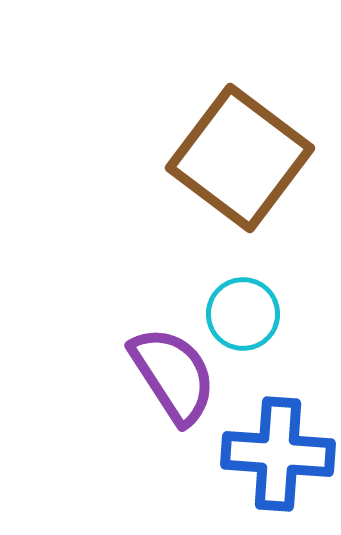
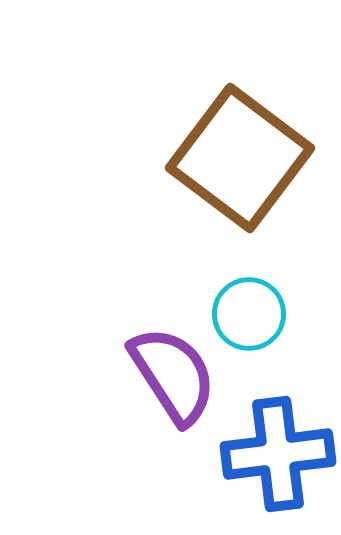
cyan circle: moved 6 px right
blue cross: rotated 11 degrees counterclockwise
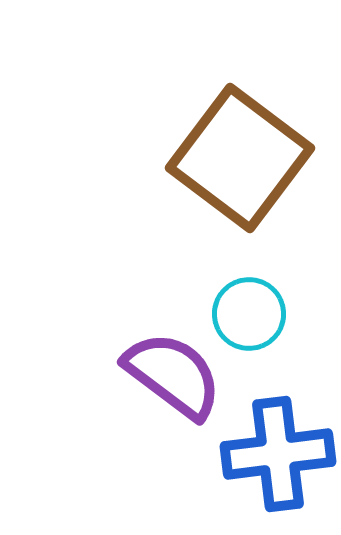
purple semicircle: rotated 20 degrees counterclockwise
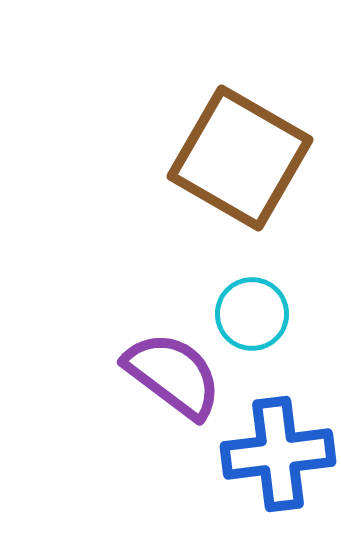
brown square: rotated 7 degrees counterclockwise
cyan circle: moved 3 px right
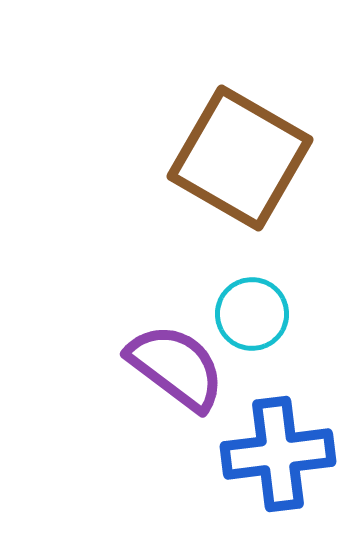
purple semicircle: moved 3 px right, 8 px up
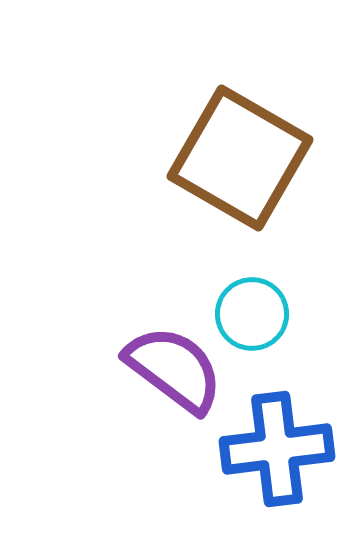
purple semicircle: moved 2 px left, 2 px down
blue cross: moved 1 px left, 5 px up
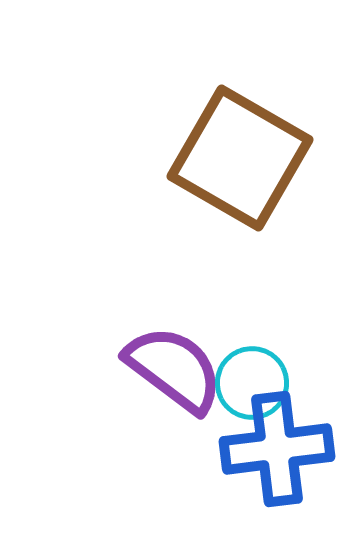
cyan circle: moved 69 px down
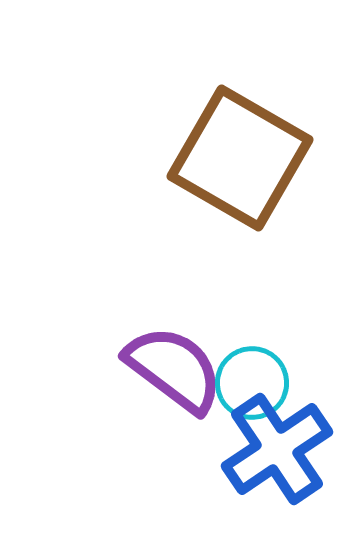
blue cross: rotated 27 degrees counterclockwise
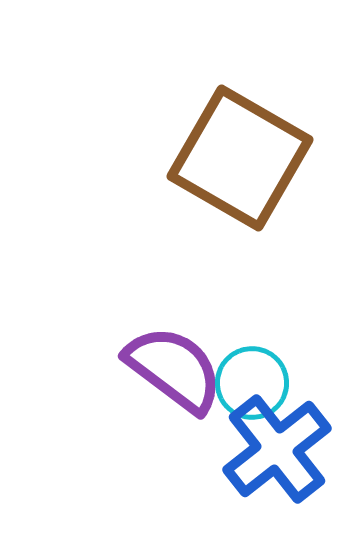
blue cross: rotated 4 degrees counterclockwise
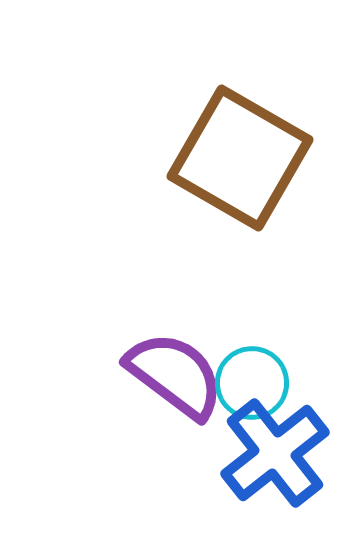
purple semicircle: moved 1 px right, 6 px down
blue cross: moved 2 px left, 4 px down
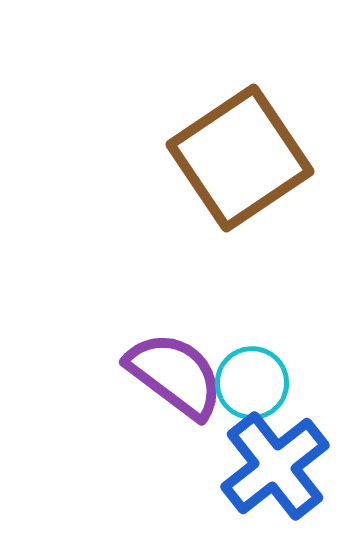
brown square: rotated 26 degrees clockwise
blue cross: moved 13 px down
